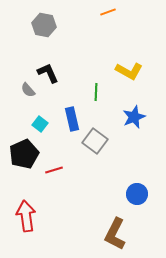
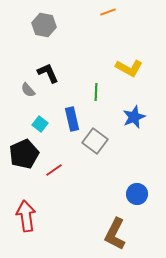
yellow L-shape: moved 3 px up
red line: rotated 18 degrees counterclockwise
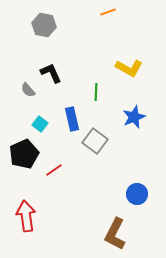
black L-shape: moved 3 px right
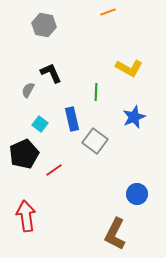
gray semicircle: rotated 70 degrees clockwise
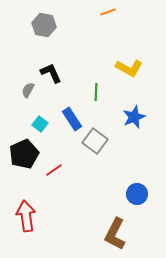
blue rectangle: rotated 20 degrees counterclockwise
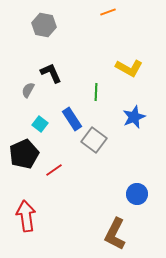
gray square: moved 1 px left, 1 px up
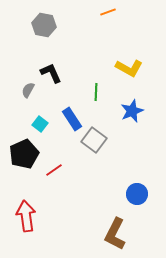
blue star: moved 2 px left, 6 px up
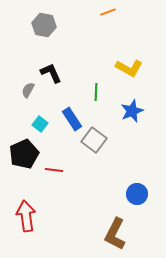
red line: rotated 42 degrees clockwise
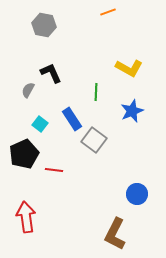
red arrow: moved 1 px down
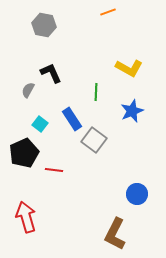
black pentagon: moved 1 px up
red arrow: rotated 8 degrees counterclockwise
